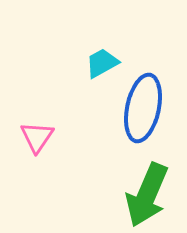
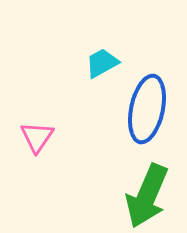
blue ellipse: moved 4 px right, 1 px down
green arrow: moved 1 px down
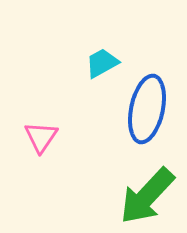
pink triangle: moved 4 px right
green arrow: rotated 20 degrees clockwise
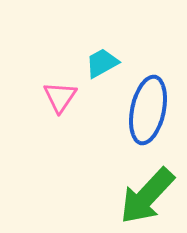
blue ellipse: moved 1 px right, 1 px down
pink triangle: moved 19 px right, 40 px up
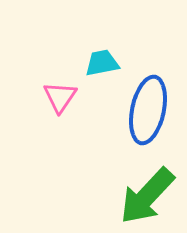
cyan trapezoid: rotated 18 degrees clockwise
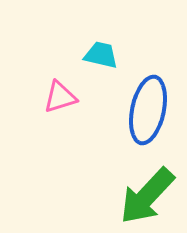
cyan trapezoid: moved 1 px left, 8 px up; rotated 24 degrees clockwise
pink triangle: rotated 39 degrees clockwise
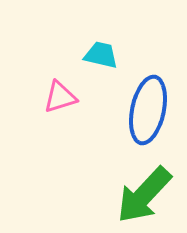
green arrow: moved 3 px left, 1 px up
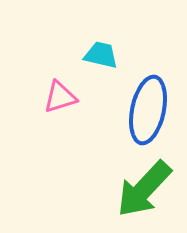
green arrow: moved 6 px up
